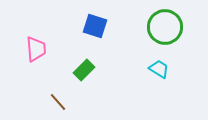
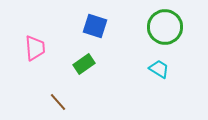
pink trapezoid: moved 1 px left, 1 px up
green rectangle: moved 6 px up; rotated 10 degrees clockwise
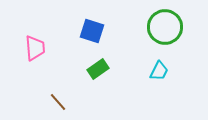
blue square: moved 3 px left, 5 px down
green rectangle: moved 14 px right, 5 px down
cyan trapezoid: moved 2 px down; rotated 85 degrees clockwise
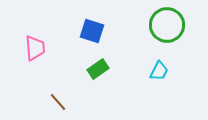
green circle: moved 2 px right, 2 px up
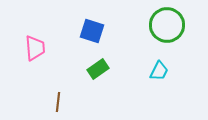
brown line: rotated 48 degrees clockwise
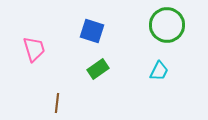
pink trapezoid: moved 1 px left, 1 px down; rotated 12 degrees counterclockwise
brown line: moved 1 px left, 1 px down
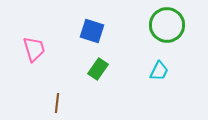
green rectangle: rotated 20 degrees counterclockwise
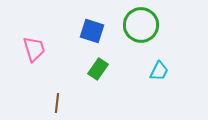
green circle: moved 26 px left
